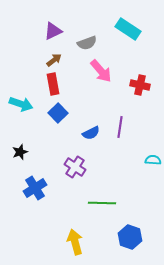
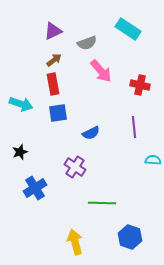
blue square: rotated 36 degrees clockwise
purple line: moved 14 px right; rotated 15 degrees counterclockwise
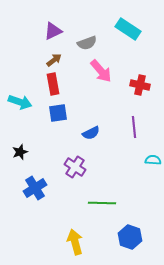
cyan arrow: moved 1 px left, 2 px up
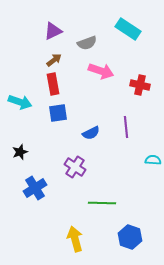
pink arrow: rotated 30 degrees counterclockwise
purple line: moved 8 px left
yellow arrow: moved 3 px up
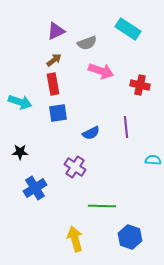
purple triangle: moved 3 px right
black star: rotated 21 degrees clockwise
green line: moved 3 px down
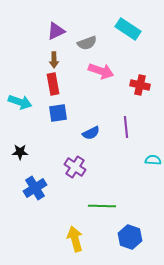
brown arrow: rotated 126 degrees clockwise
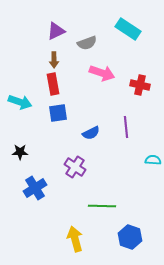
pink arrow: moved 1 px right, 2 px down
